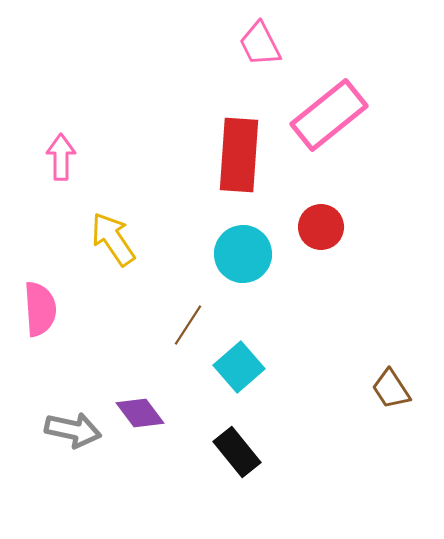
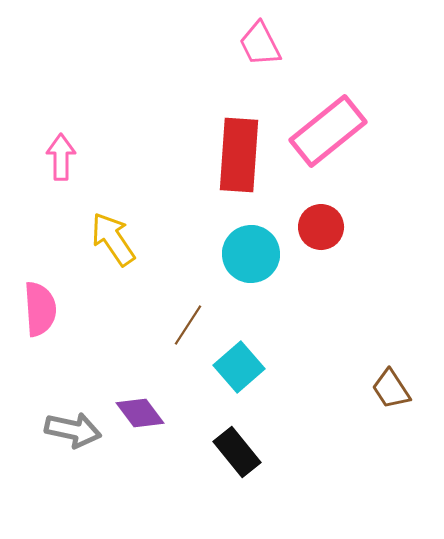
pink rectangle: moved 1 px left, 16 px down
cyan circle: moved 8 px right
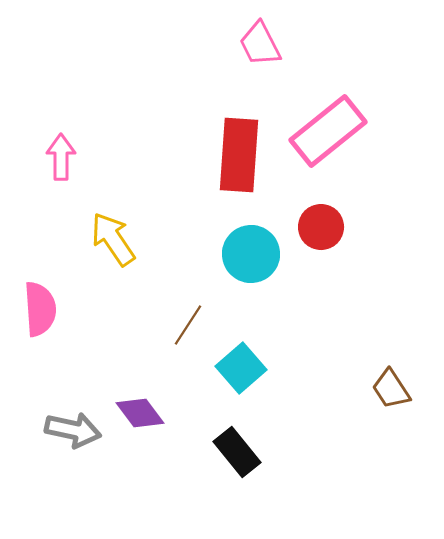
cyan square: moved 2 px right, 1 px down
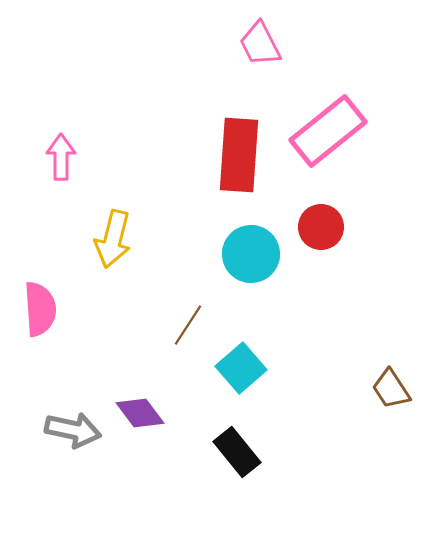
yellow arrow: rotated 132 degrees counterclockwise
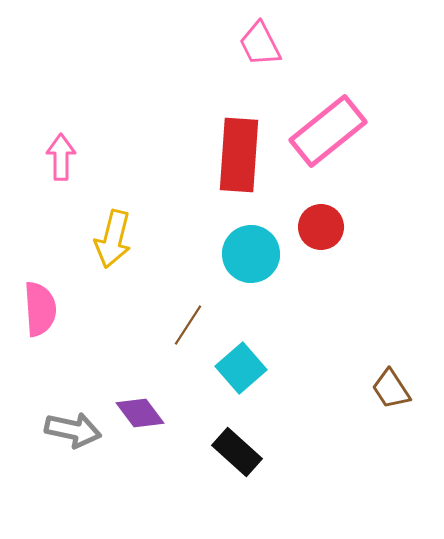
black rectangle: rotated 9 degrees counterclockwise
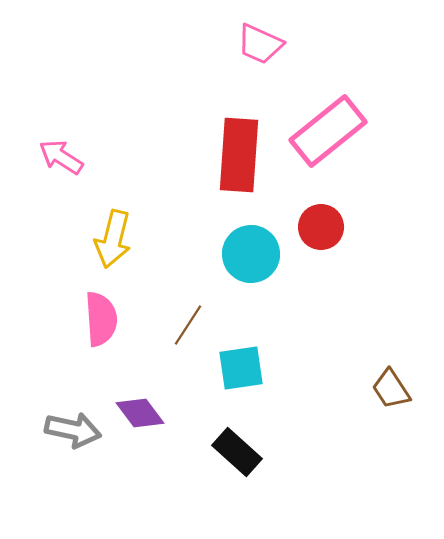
pink trapezoid: rotated 39 degrees counterclockwise
pink arrow: rotated 57 degrees counterclockwise
pink semicircle: moved 61 px right, 10 px down
cyan square: rotated 33 degrees clockwise
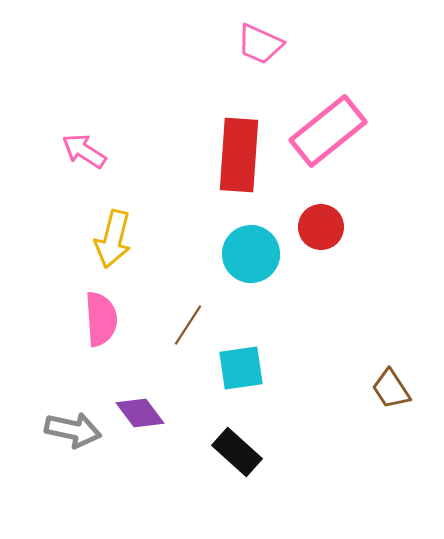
pink arrow: moved 23 px right, 6 px up
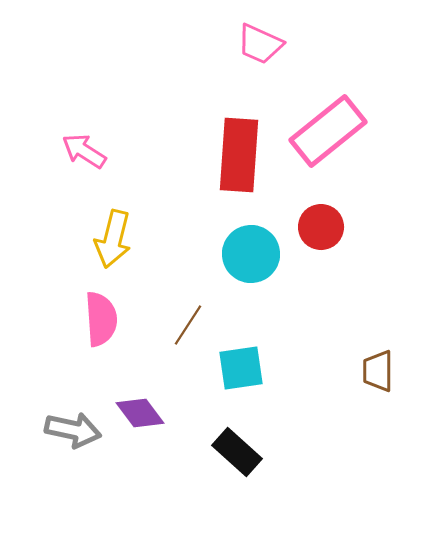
brown trapezoid: moved 13 px left, 18 px up; rotated 33 degrees clockwise
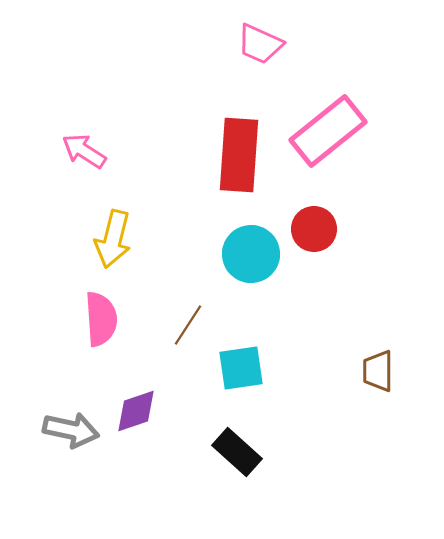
red circle: moved 7 px left, 2 px down
purple diamond: moved 4 px left, 2 px up; rotated 72 degrees counterclockwise
gray arrow: moved 2 px left
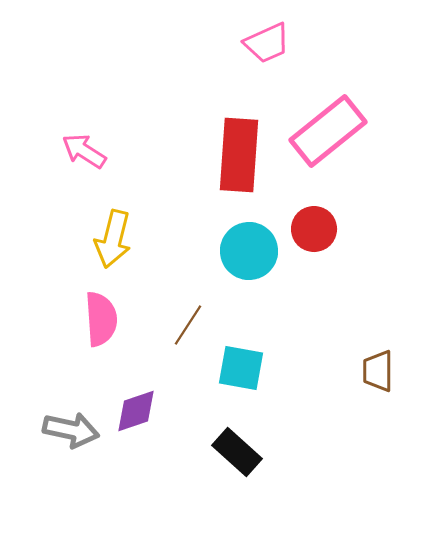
pink trapezoid: moved 7 px right, 1 px up; rotated 48 degrees counterclockwise
cyan circle: moved 2 px left, 3 px up
cyan square: rotated 18 degrees clockwise
